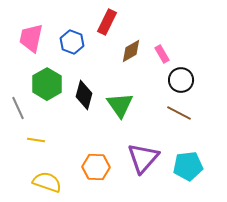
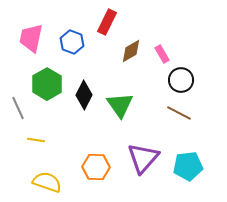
black diamond: rotated 12 degrees clockwise
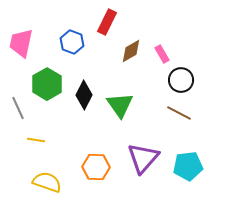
pink trapezoid: moved 10 px left, 5 px down
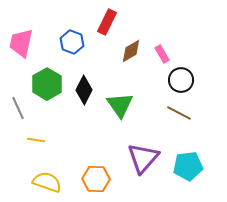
black diamond: moved 5 px up
orange hexagon: moved 12 px down
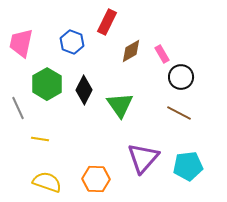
black circle: moved 3 px up
yellow line: moved 4 px right, 1 px up
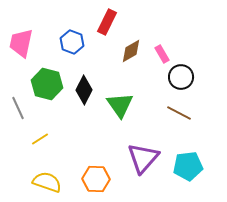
green hexagon: rotated 16 degrees counterclockwise
yellow line: rotated 42 degrees counterclockwise
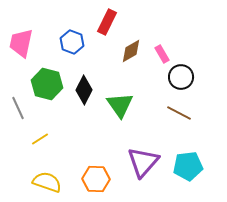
purple triangle: moved 4 px down
